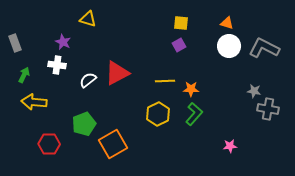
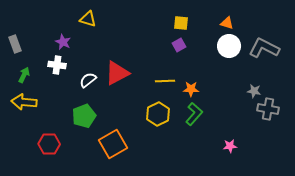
gray rectangle: moved 1 px down
yellow arrow: moved 10 px left
green pentagon: moved 8 px up
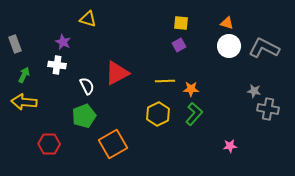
white semicircle: moved 1 px left, 6 px down; rotated 102 degrees clockwise
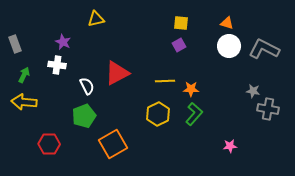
yellow triangle: moved 8 px right; rotated 30 degrees counterclockwise
gray L-shape: moved 1 px down
gray star: moved 1 px left
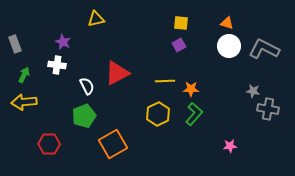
yellow arrow: rotated 10 degrees counterclockwise
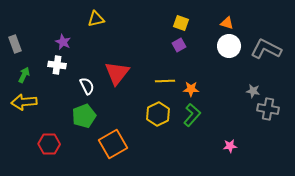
yellow square: rotated 14 degrees clockwise
gray L-shape: moved 2 px right
red triangle: rotated 24 degrees counterclockwise
green L-shape: moved 2 px left, 1 px down
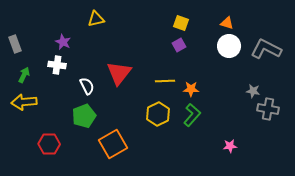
red triangle: moved 2 px right
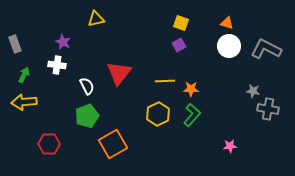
green pentagon: moved 3 px right
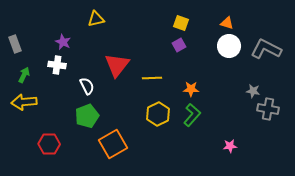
red triangle: moved 2 px left, 8 px up
yellow line: moved 13 px left, 3 px up
